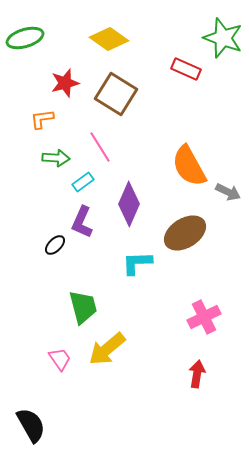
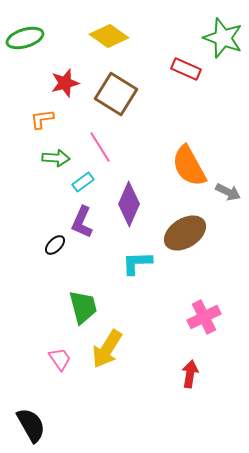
yellow diamond: moved 3 px up
yellow arrow: rotated 18 degrees counterclockwise
red arrow: moved 7 px left
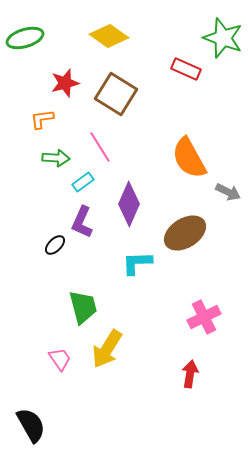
orange semicircle: moved 8 px up
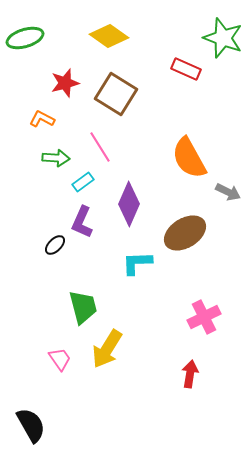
orange L-shape: rotated 35 degrees clockwise
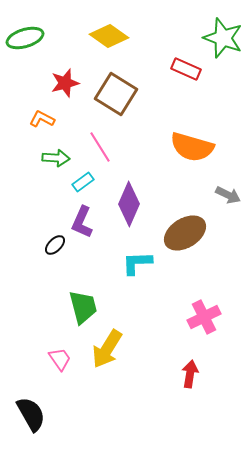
orange semicircle: moved 3 px right, 11 px up; rotated 45 degrees counterclockwise
gray arrow: moved 3 px down
black semicircle: moved 11 px up
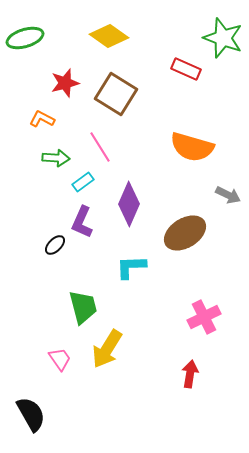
cyan L-shape: moved 6 px left, 4 px down
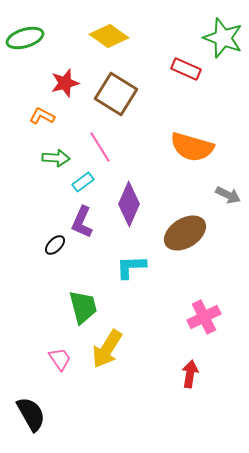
orange L-shape: moved 3 px up
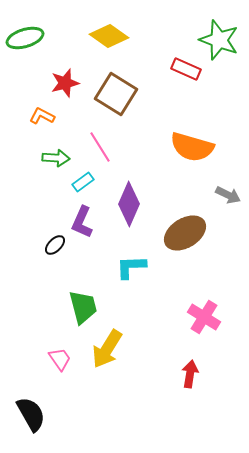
green star: moved 4 px left, 2 px down
pink cross: rotated 32 degrees counterclockwise
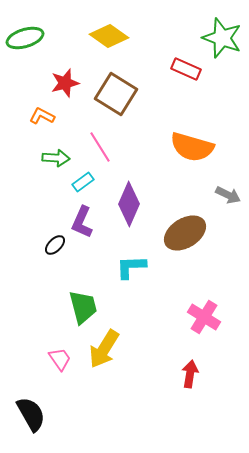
green star: moved 3 px right, 2 px up
yellow arrow: moved 3 px left
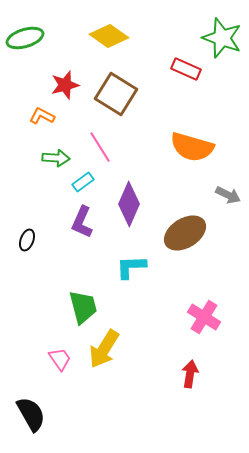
red star: moved 2 px down
black ellipse: moved 28 px left, 5 px up; rotated 25 degrees counterclockwise
